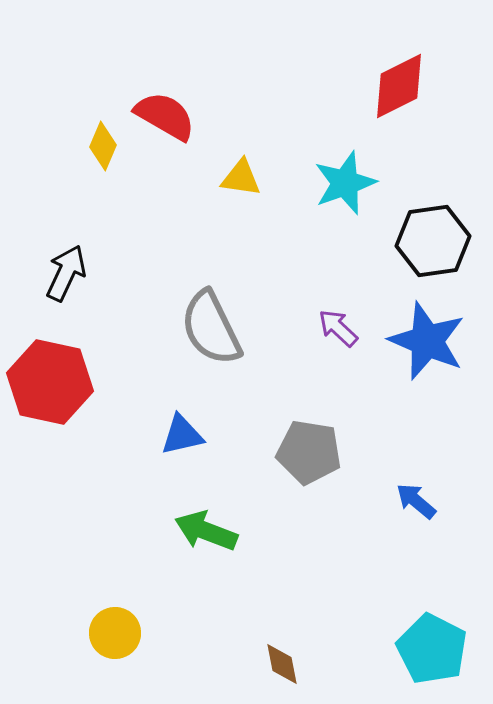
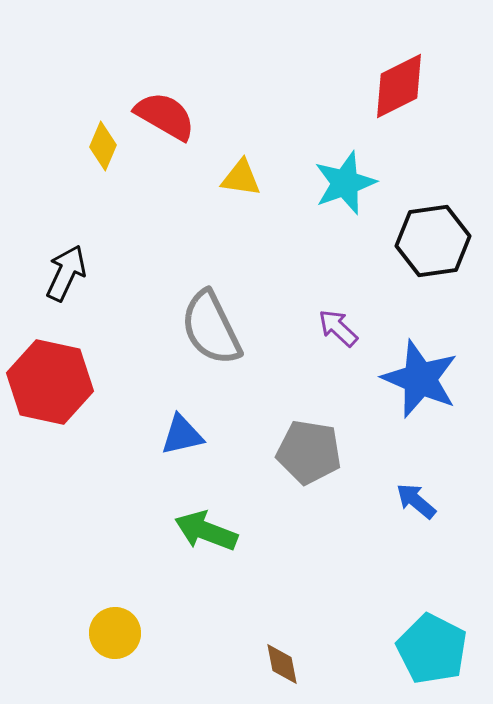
blue star: moved 7 px left, 38 px down
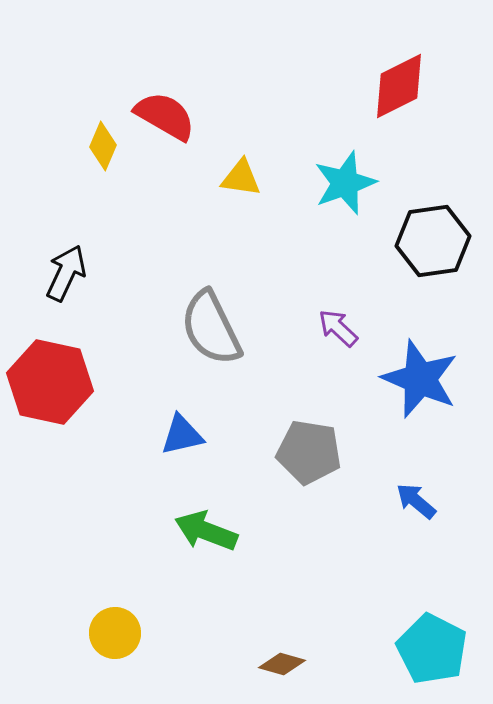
brown diamond: rotated 63 degrees counterclockwise
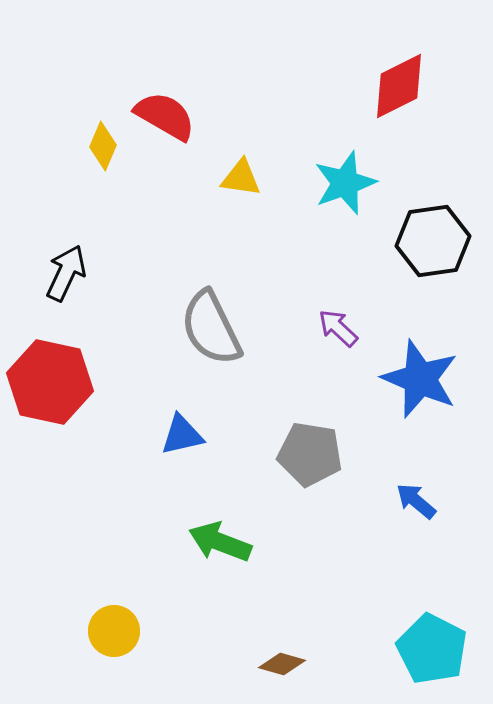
gray pentagon: moved 1 px right, 2 px down
green arrow: moved 14 px right, 11 px down
yellow circle: moved 1 px left, 2 px up
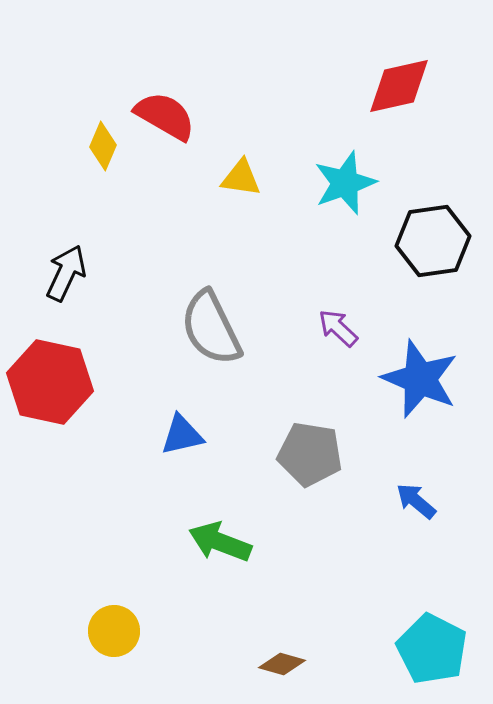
red diamond: rotated 14 degrees clockwise
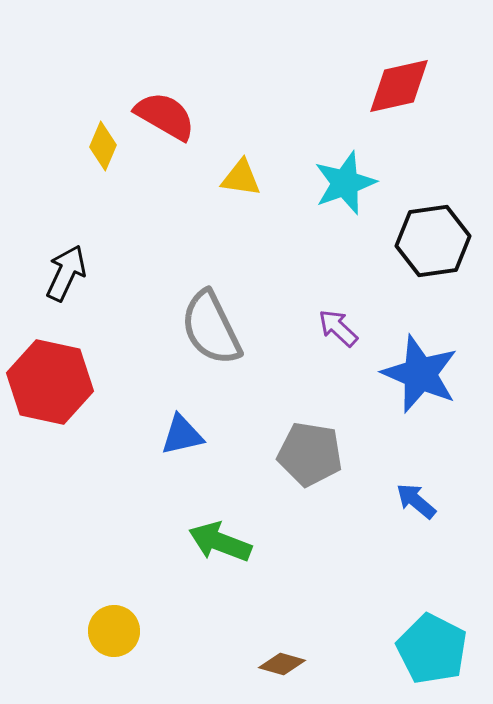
blue star: moved 5 px up
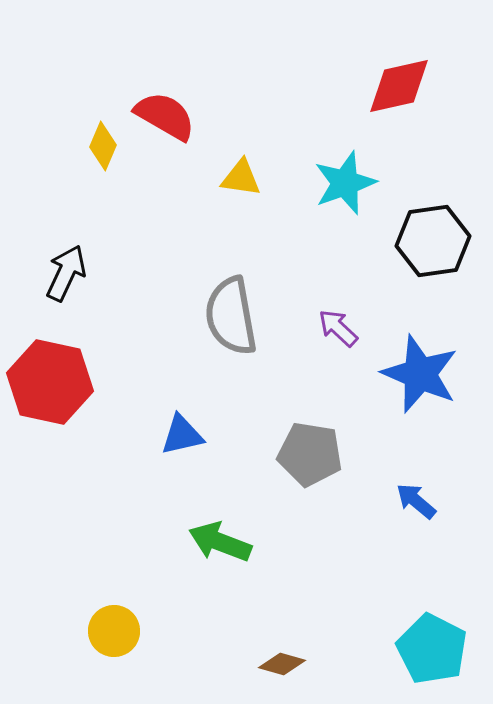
gray semicircle: moved 20 px right, 12 px up; rotated 16 degrees clockwise
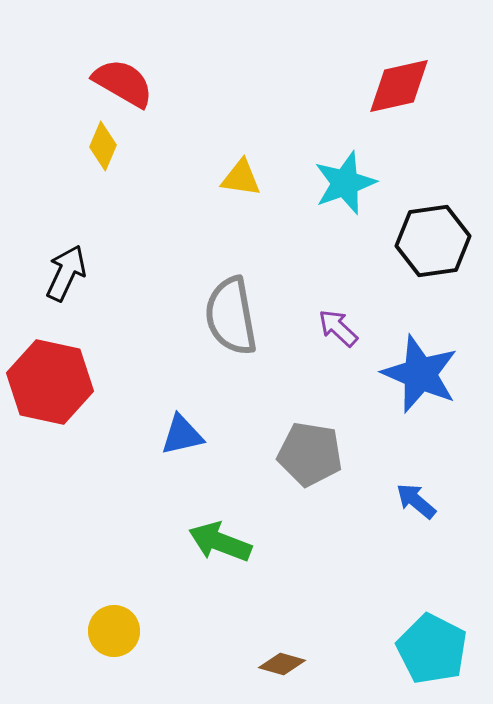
red semicircle: moved 42 px left, 33 px up
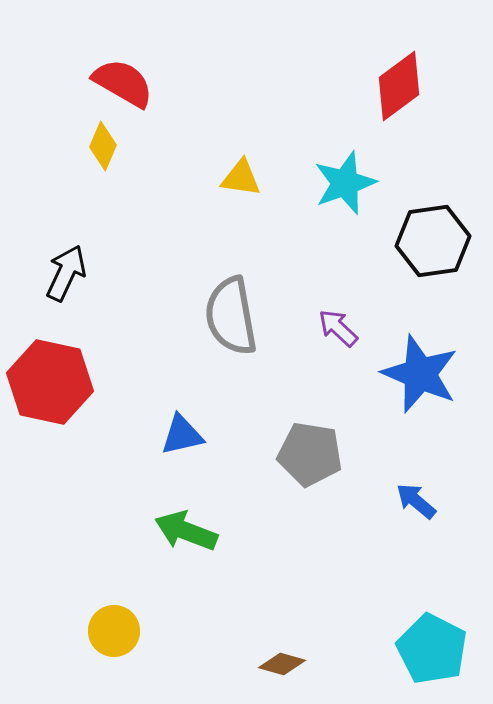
red diamond: rotated 24 degrees counterclockwise
green arrow: moved 34 px left, 11 px up
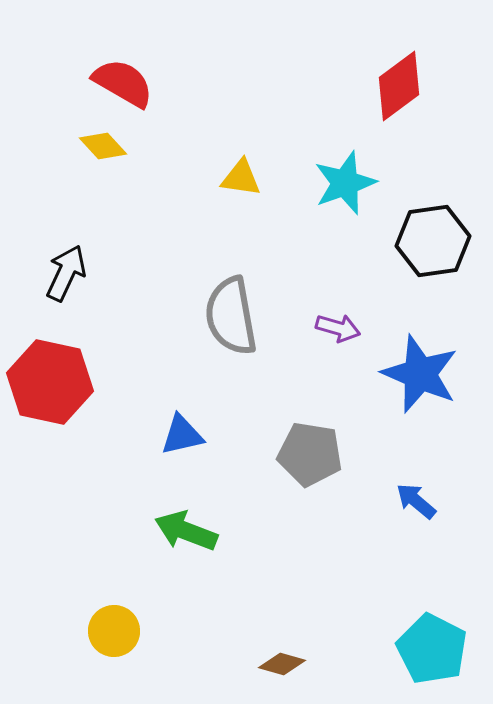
yellow diamond: rotated 66 degrees counterclockwise
purple arrow: rotated 153 degrees clockwise
